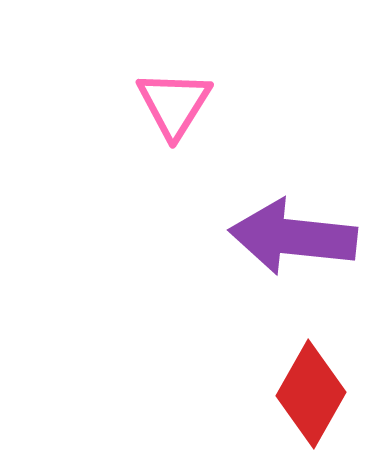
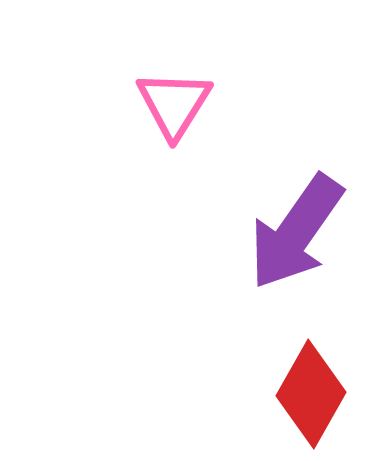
purple arrow: moved 3 px right, 5 px up; rotated 61 degrees counterclockwise
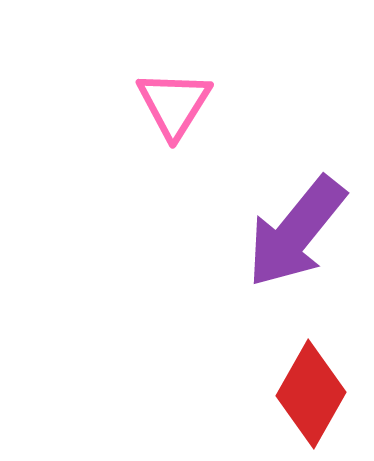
purple arrow: rotated 4 degrees clockwise
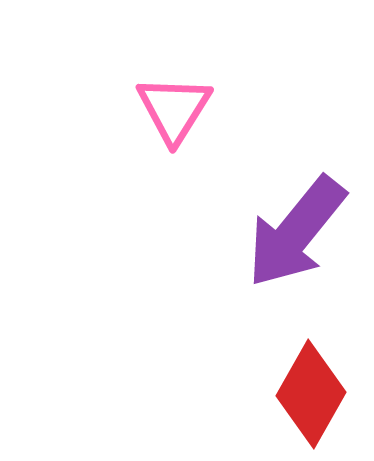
pink triangle: moved 5 px down
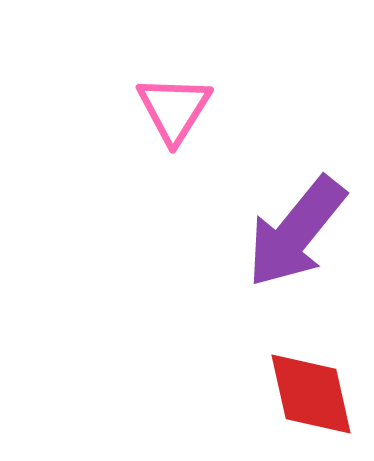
red diamond: rotated 42 degrees counterclockwise
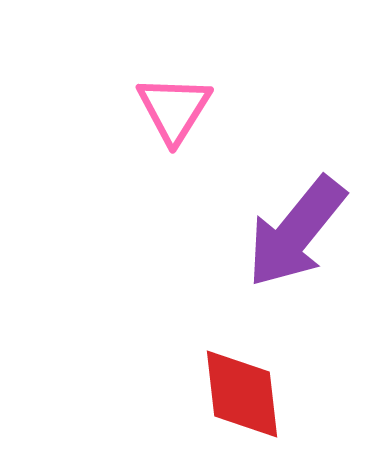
red diamond: moved 69 px left; rotated 6 degrees clockwise
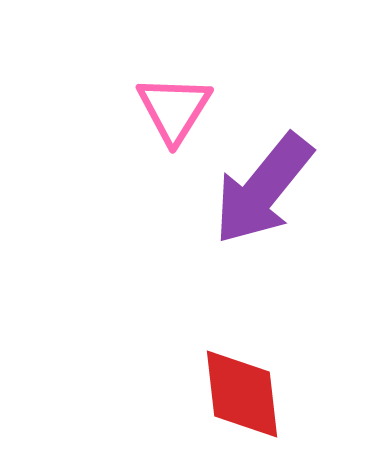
purple arrow: moved 33 px left, 43 px up
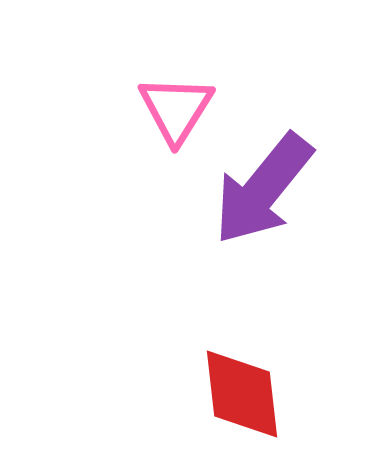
pink triangle: moved 2 px right
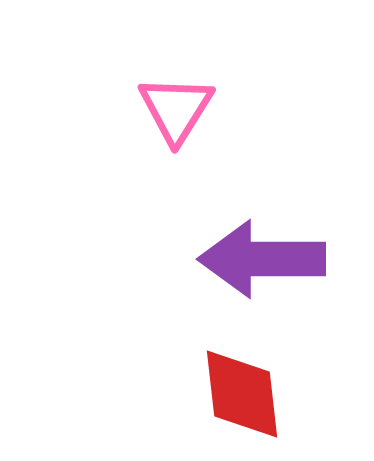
purple arrow: moved 1 px left, 70 px down; rotated 51 degrees clockwise
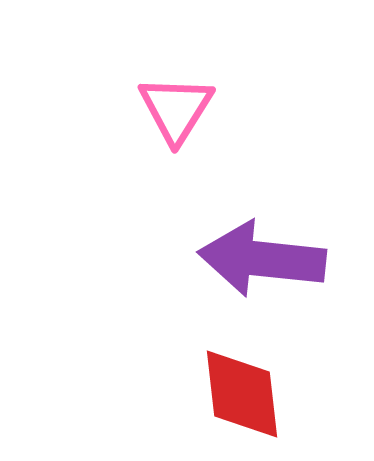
purple arrow: rotated 6 degrees clockwise
